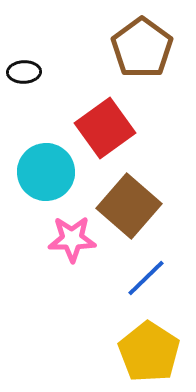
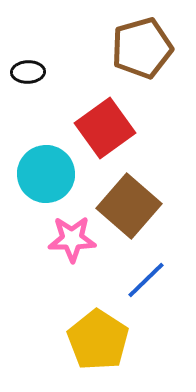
brown pentagon: rotated 20 degrees clockwise
black ellipse: moved 4 px right
cyan circle: moved 2 px down
blue line: moved 2 px down
yellow pentagon: moved 51 px left, 12 px up
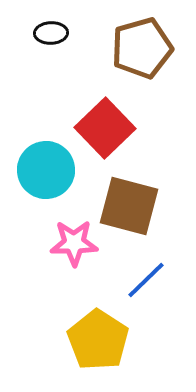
black ellipse: moved 23 px right, 39 px up
red square: rotated 8 degrees counterclockwise
cyan circle: moved 4 px up
brown square: rotated 26 degrees counterclockwise
pink star: moved 2 px right, 4 px down
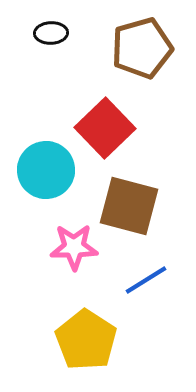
pink star: moved 4 px down
blue line: rotated 12 degrees clockwise
yellow pentagon: moved 12 px left
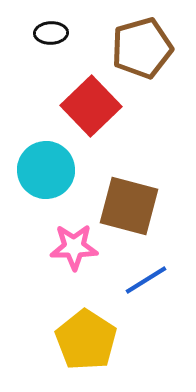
red square: moved 14 px left, 22 px up
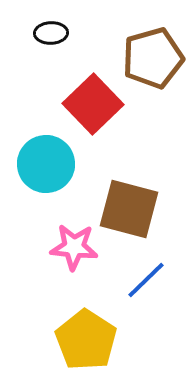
brown pentagon: moved 11 px right, 10 px down
red square: moved 2 px right, 2 px up
cyan circle: moved 6 px up
brown square: moved 3 px down
pink star: rotated 6 degrees clockwise
blue line: rotated 12 degrees counterclockwise
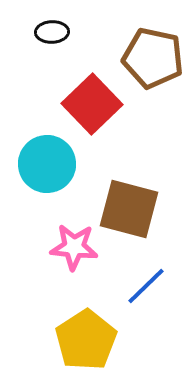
black ellipse: moved 1 px right, 1 px up
brown pentagon: rotated 28 degrees clockwise
red square: moved 1 px left
cyan circle: moved 1 px right
blue line: moved 6 px down
yellow pentagon: rotated 6 degrees clockwise
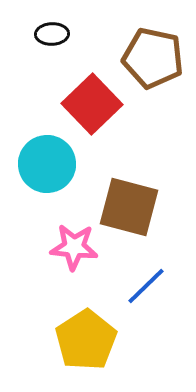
black ellipse: moved 2 px down
brown square: moved 2 px up
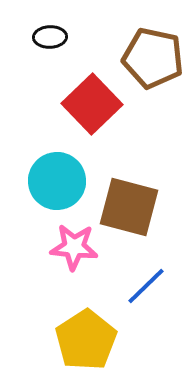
black ellipse: moved 2 px left, 3 px down
cyan circle: moved 10 px right, 17 px down
